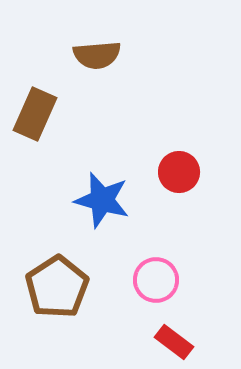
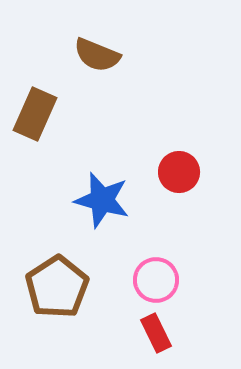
brown semicircle: rotated 27 degrees clockwise
red rectangle: moved 18 px left, 9 px up; rotated 27 degrees clockwise
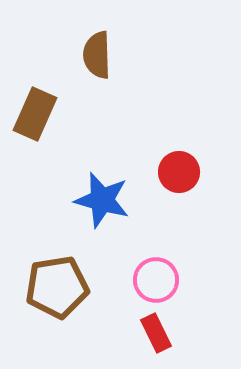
brown semicircle: rotated 66 degrees clockwise
brown pentagon: rotated 24 degrees clockwise
